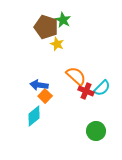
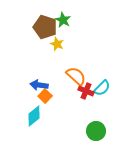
brown pentagon: moved 1 px left
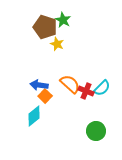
orange semicircle: moved 6 px left, 8 px down
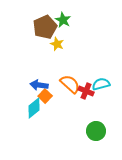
brown pentagon: rotated 30 degrees clockwise
cyan semicircle: moved 1 px left, 4 px up; rotated 150 degrees counterclockwise
cyan diamond: moved 8 px up
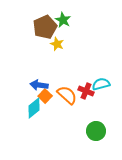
orange semicircle: moved 3 px left, 11 px down
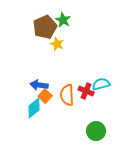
orange semicircle: rotated 135 degrees counterclockwise
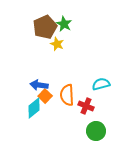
green star: moved 1 px right, 4 px down
red cross: moved 15 px down
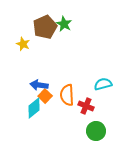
yellow star: moved 34 px left
cyan semicircle: moved 2 px right
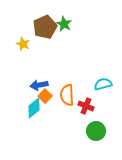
blue arrow: rotated 18 degrees counterclockwise
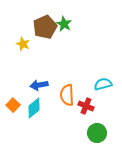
orange square: moved 32 px left, 9 px down
green circle: moved 1 px right, 2 px down
